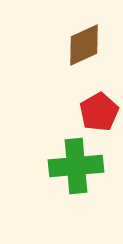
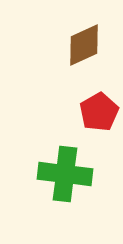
green cross: moved 11 px left, 8 px down; rotated 12 degrees clockwise
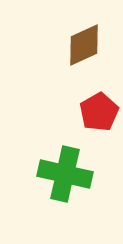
green cross: rotated 6 degrees clockwise
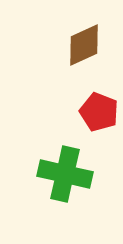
red pentagon: rotated 21 degrees counterclockwise
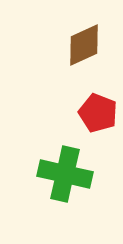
red pentagon: moved 1 px left, 1 px down
